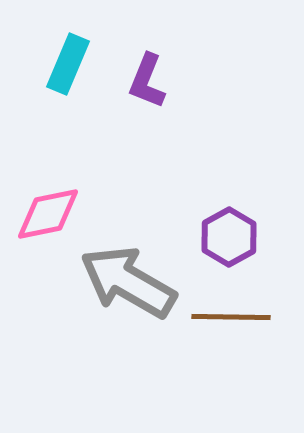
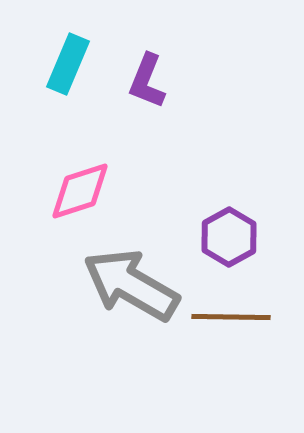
pink diamond: moved 32 px right, 23 px up; rotated 6 degrees counterclockwise
gray arrow: moved 3 px right, 3 px down
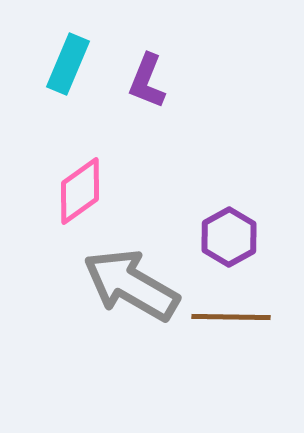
pink diamond: rotated 18 degrees counterclockwise
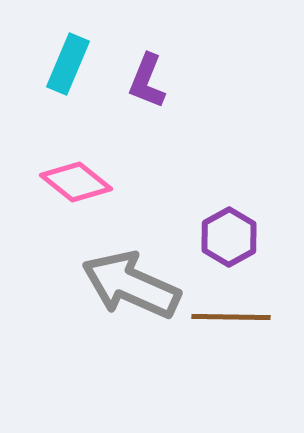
pink diamond: moved 4 px left, 9 px up; rotated 74 degrees clockwise
gray arrow: rotated 6 degrees counterclockwise
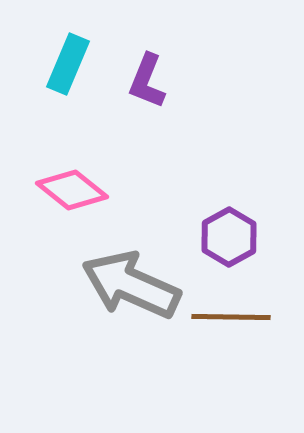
pink diamond: moved 4 px left, 8 px down
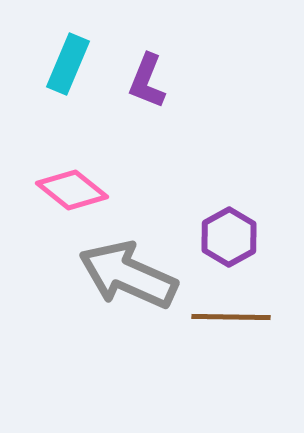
gray arrow: moved 3 px left, 10 px up
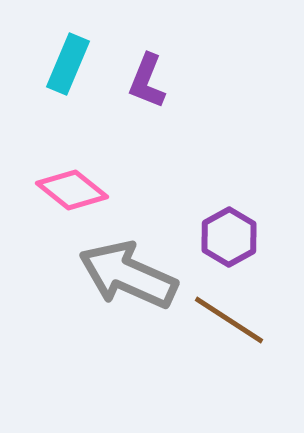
brown line: moved 2 px left, 3 px down; rotated 32 degrees clockwise
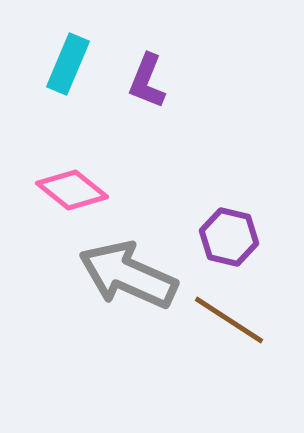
purple hexagon: rotated 18 degrees counterclockwise
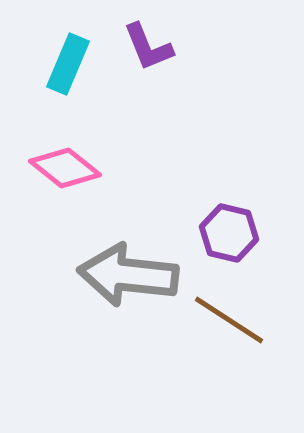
purple L-shape: moved 1 px right, 34 px up; rotated 44 degrees counterclockwise
pink diamond: moved 7 px left, 22 px up
purple hexagon: moved 4 px up
gray arrow: rotated 18 degrees counterclockwise
